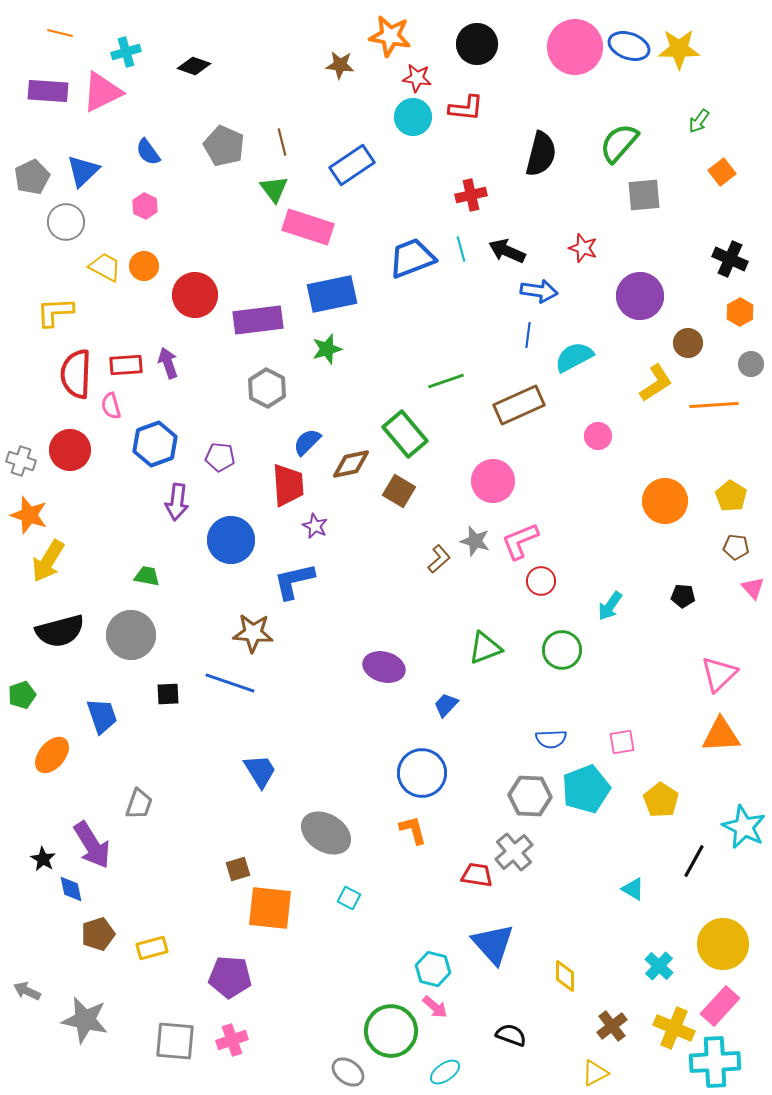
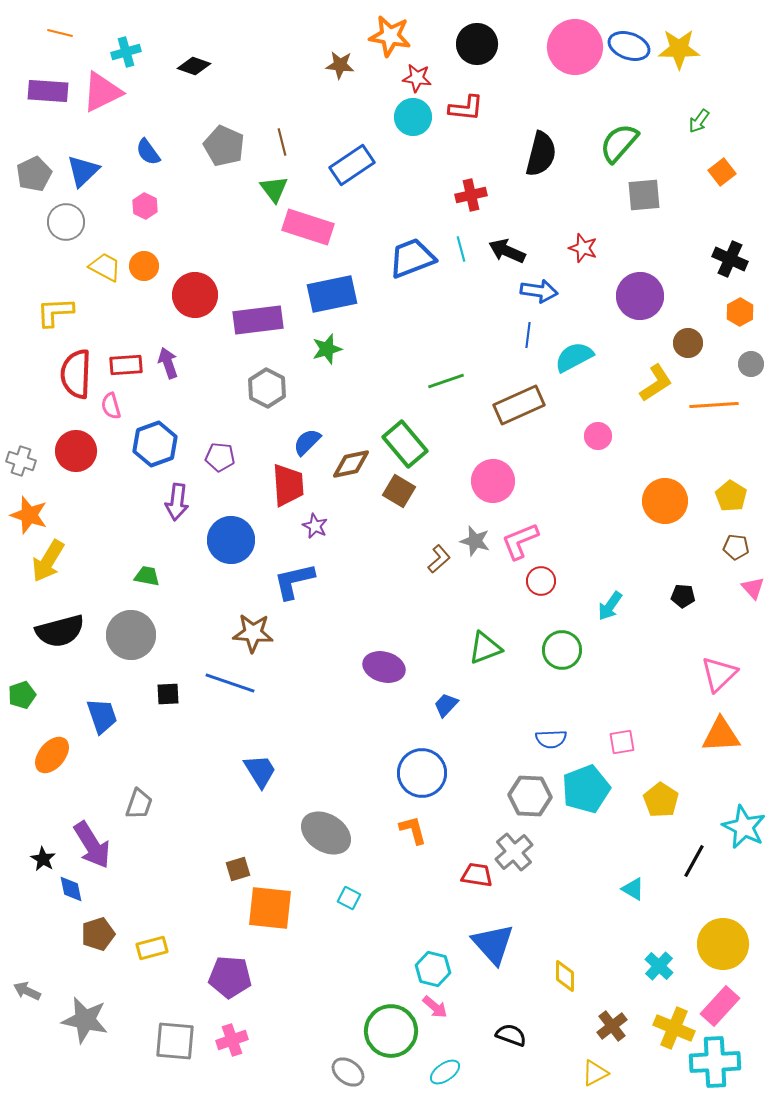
gray pentagon at (32, 177): moved 2 px right, 3 px up
green rectangle at (405, 434): moved 10 px down
red circle at (70, 450): moved 6 px right, 1 px down
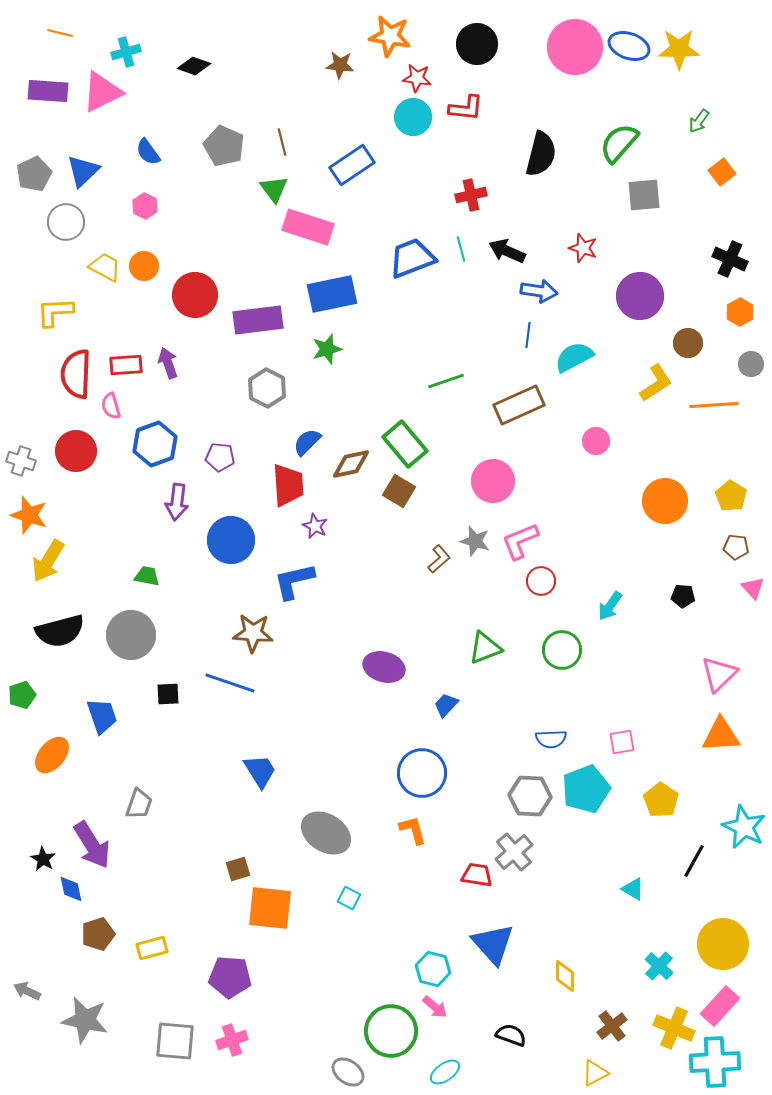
pink circle at (598, 436): moved 2 px left, 5 px down
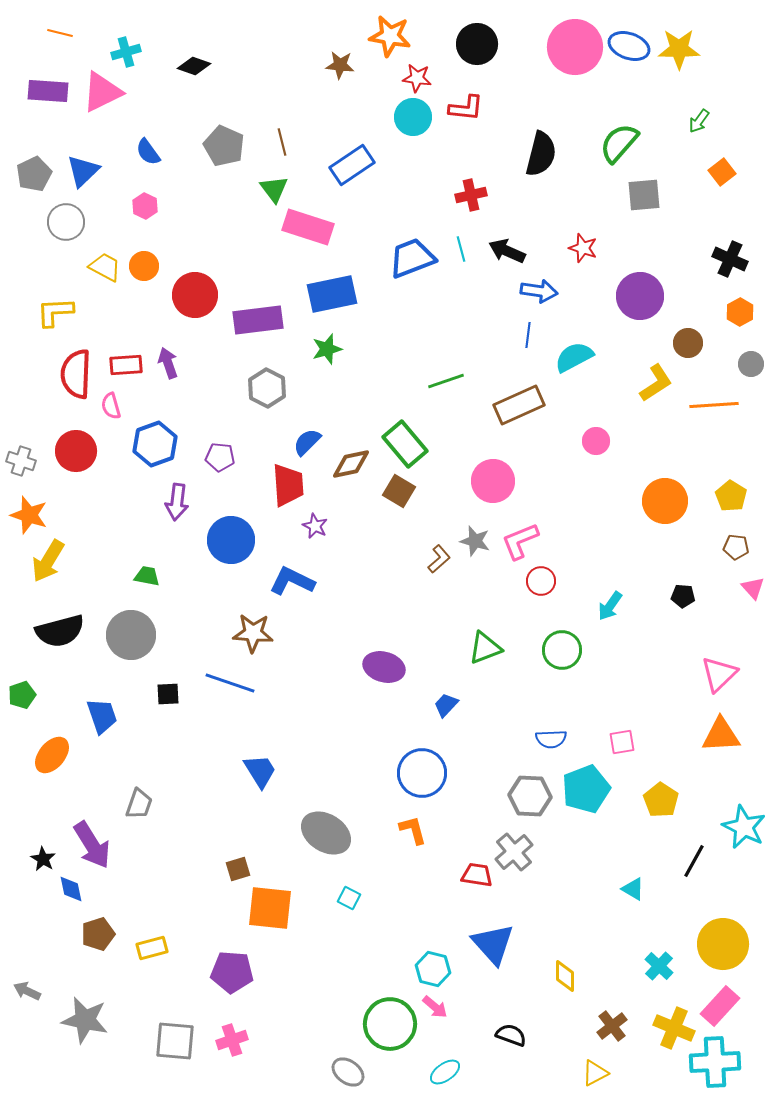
blue L-shape at (294, 581): moved 2 px left; rotated 39 degrees clockwise
purple pentagon at (230, 977): moved 2 px right, 5 px up
green circle at (391, 1031): moved 1 px left, 7 px up
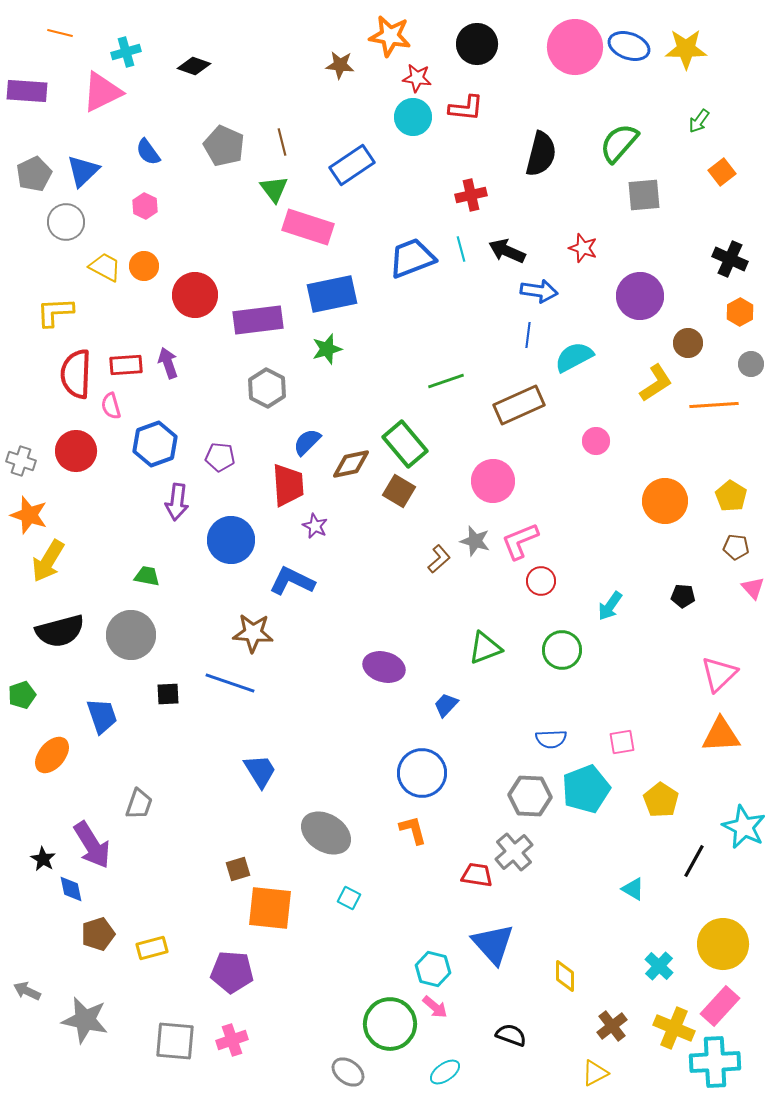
yellow star at (679, 49): moved 7 px right
purple rectangle at (48, 91): moved 21 px left
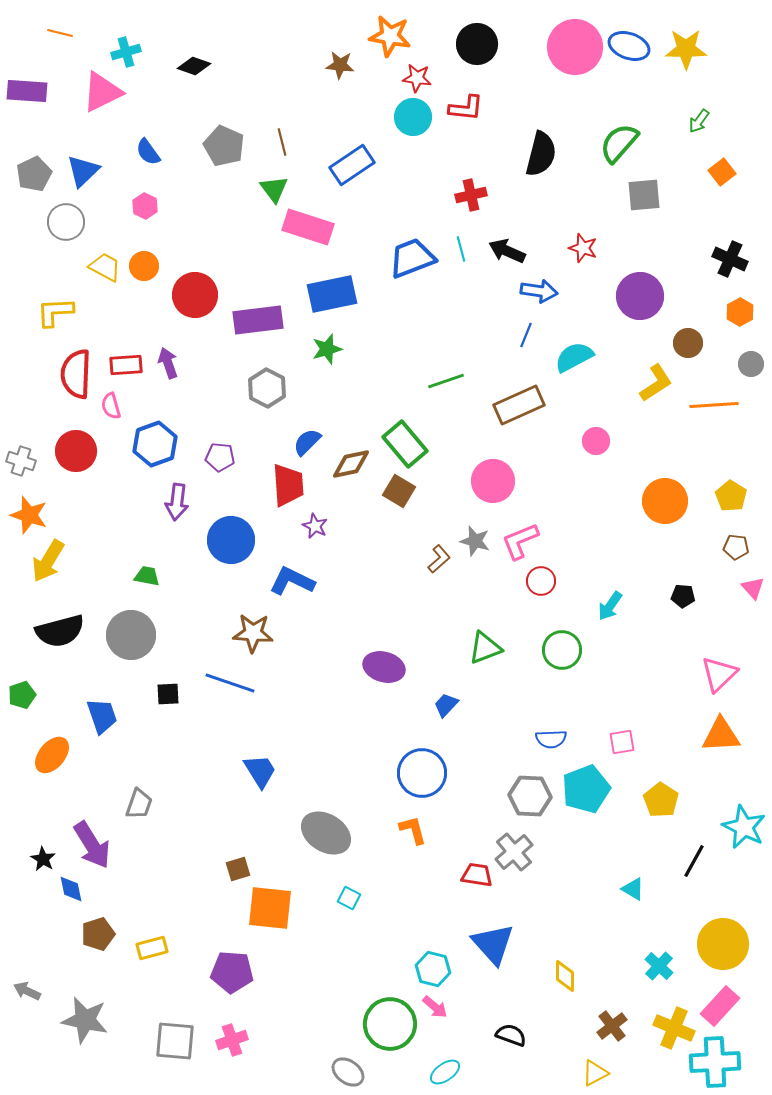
blue line at (528, 335): moved 2 px left; rotated 15 degrees clockwise
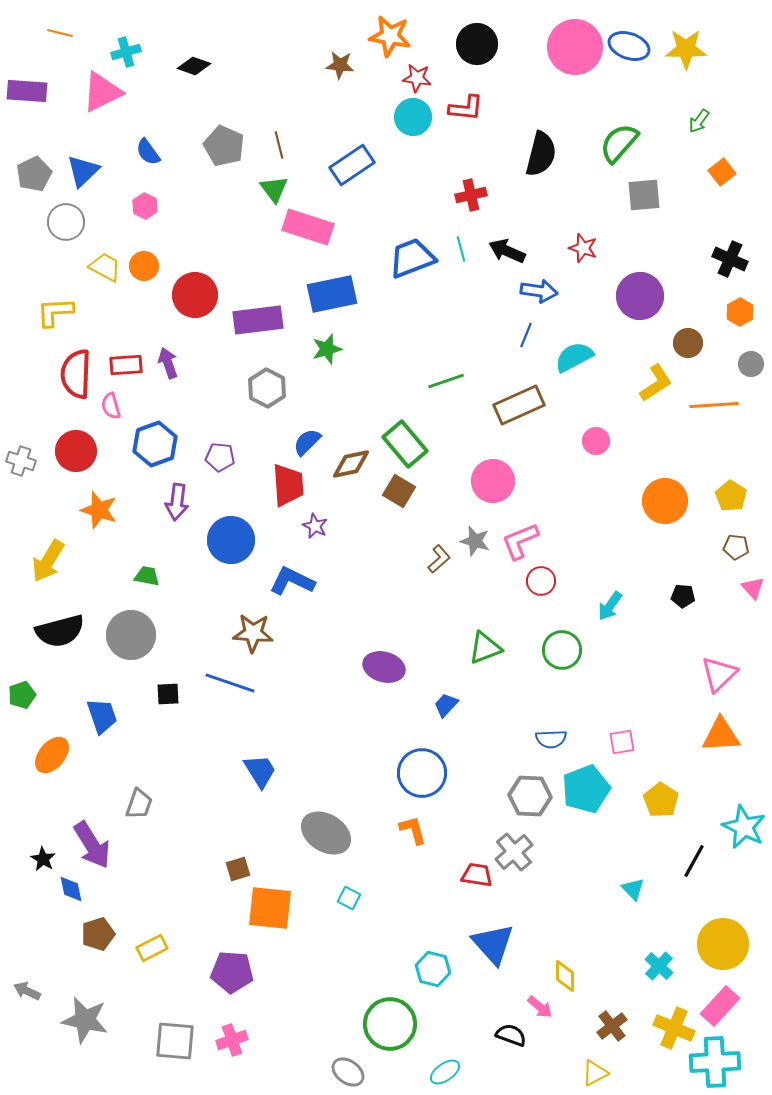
brown line at (282, 142): moved 3 px left, 3 px down
orange star at (29, 515): moved 70 px right, 5 px up
cyan triangle at (633, 889): rotated 15 degrees clockwise
yellow rectangle at (152, 948): rotated 12 degrees counterclockwise
pink arrow at (435, 1007): moved 105 px right
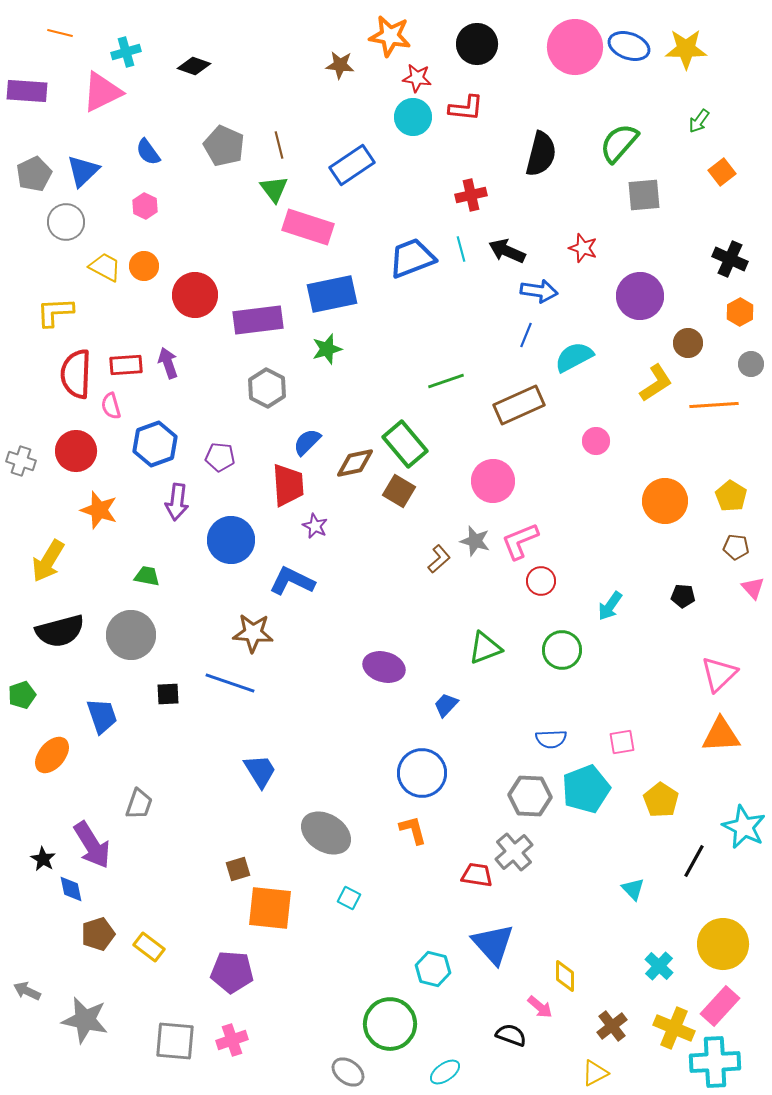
brown diamond at (351, 464): moved 4 px right, 1 px up
yellow rectangle at (152, 948): moved 3 px left, 1 px up; rotated 64 degrees clockwise
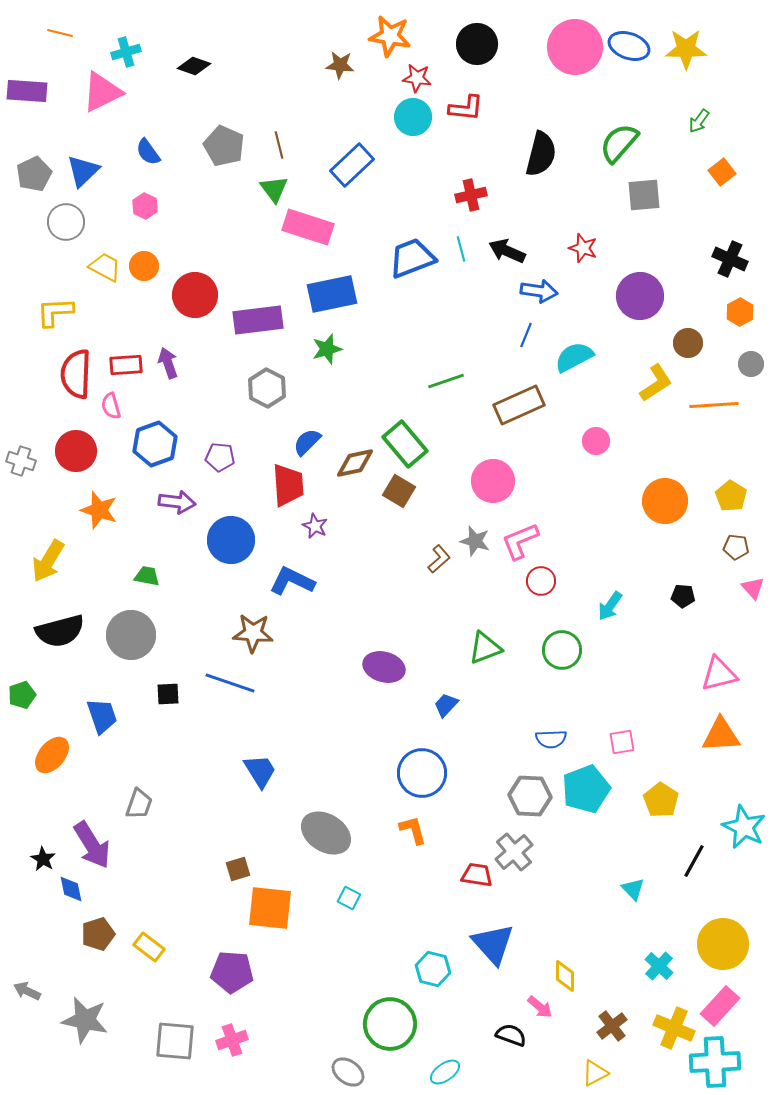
blue rectangle at (352, 165): rotated 9 degrees counterclockwise
purple arrow at (177, 502): rotated 90 degrees counterclockwise
pink triangle at (719, 674): rotated 30 degrees clockwise
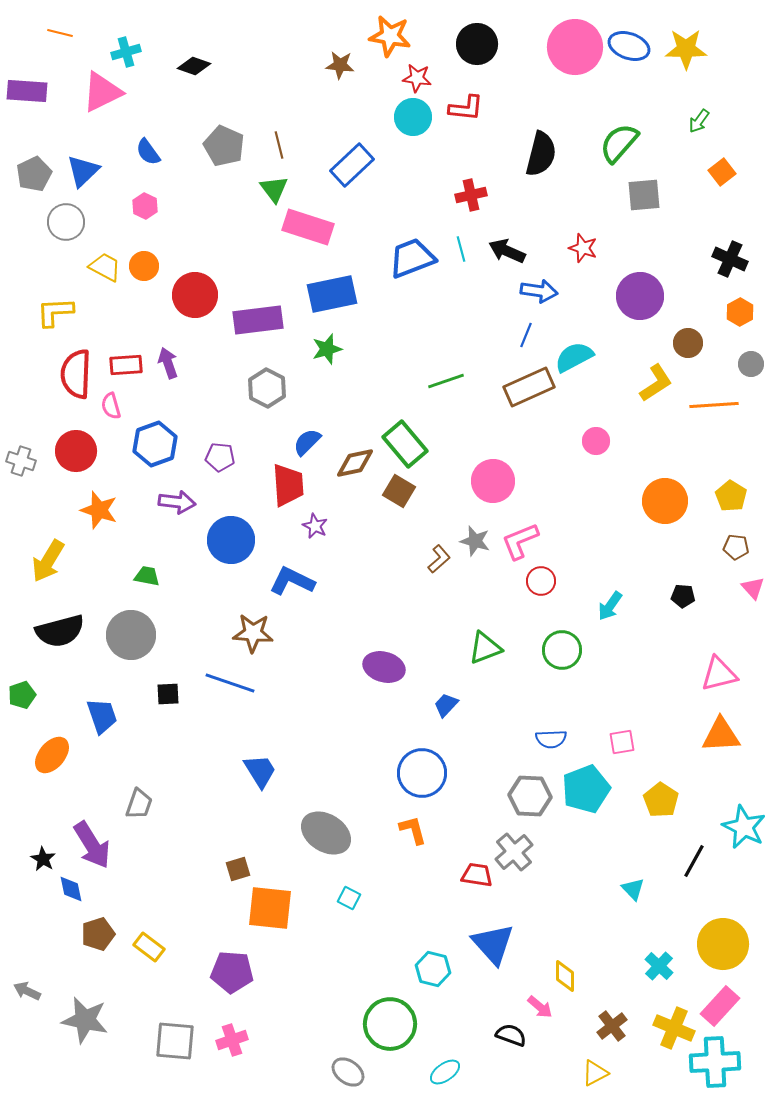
brown rectangle at (519, 405): moved 10 px right, 18 px up
